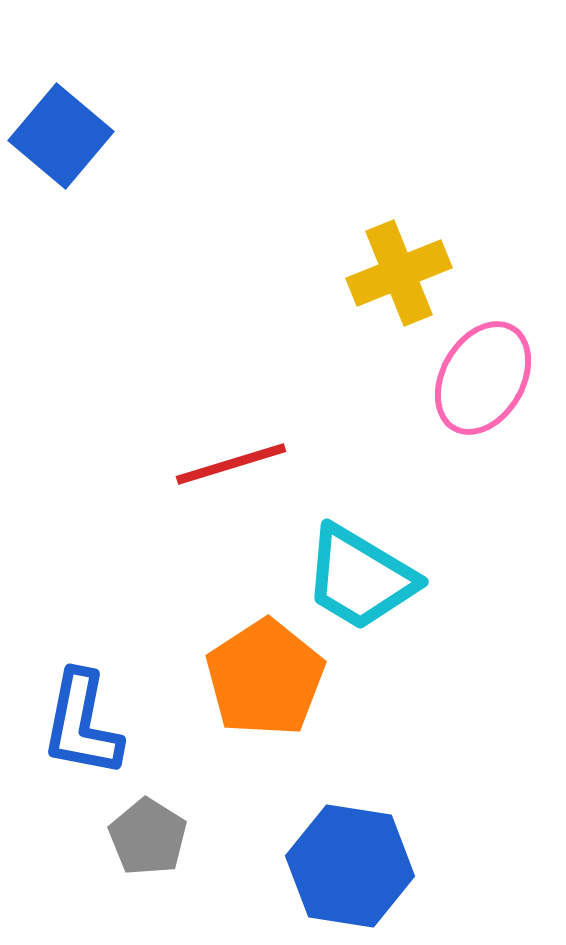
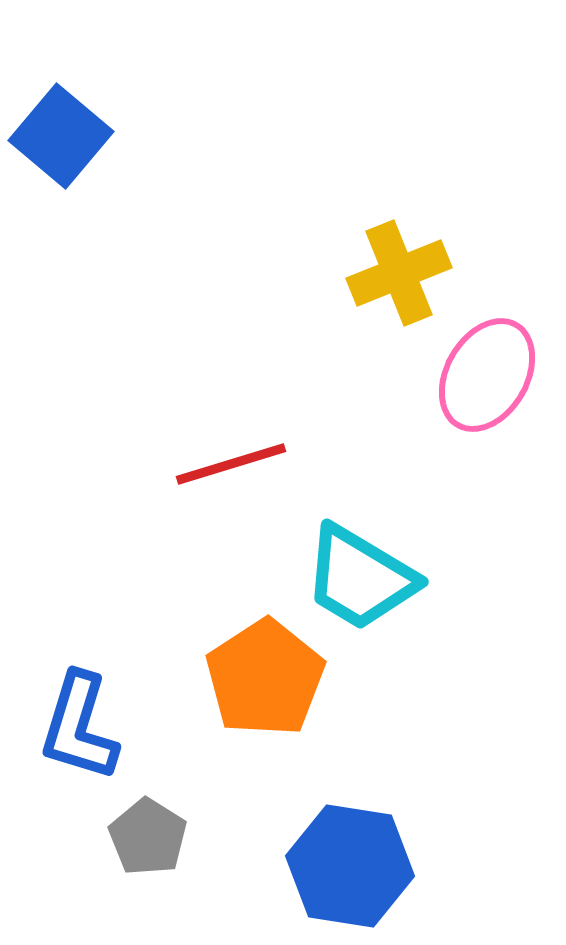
pink ellipse: moved 4 px right, 3 px up
blue L-shape: moved 3 px left, 3 px down; rotated 6 degrees clockwise
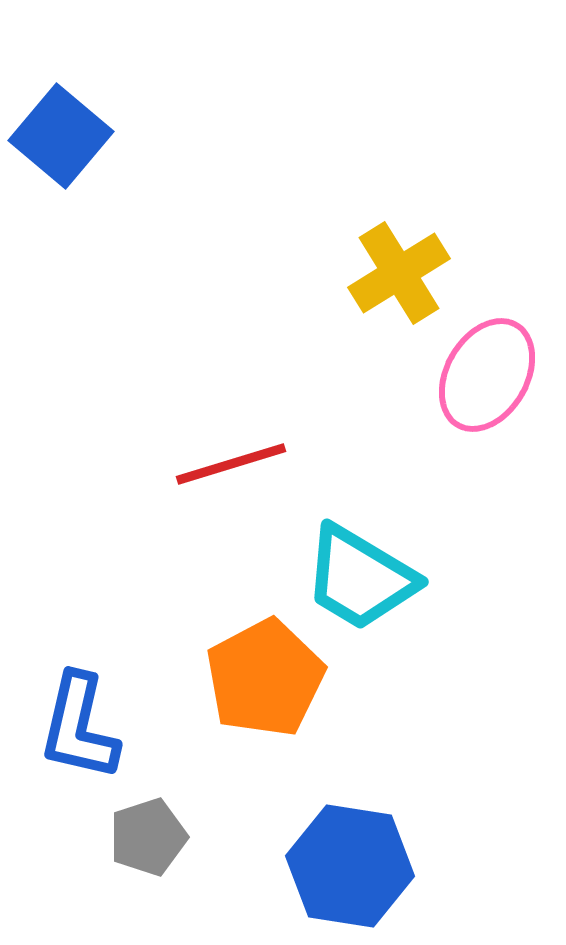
yellow cross: rotated 10 degrees counterclockwise
orange pentagon: rotated 5 degrees clockwise
blue L-shape: rotated 4 degrees counterclockwise
gray pentagon: rotated 22 degrees clockwise
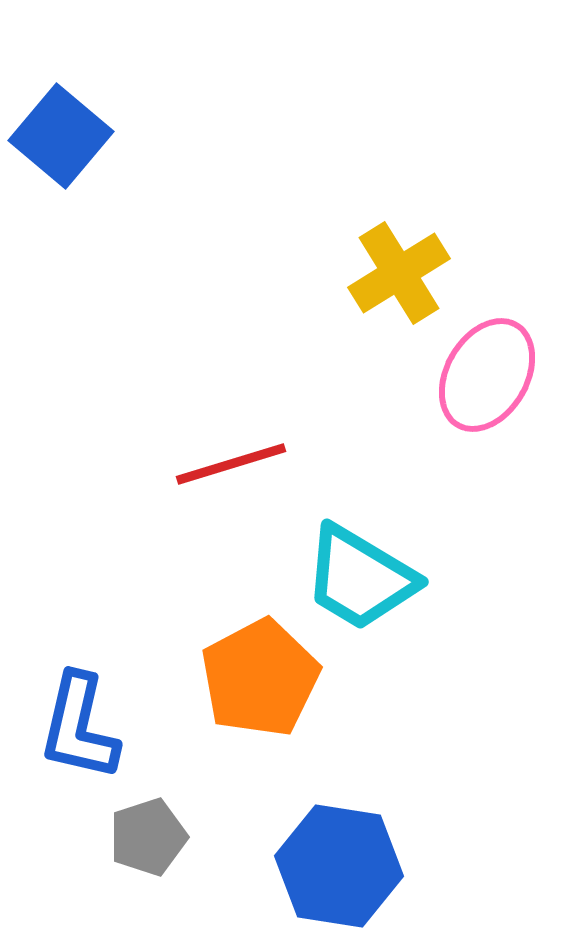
orange pentagon: moved 5 px left
blue hexagon: moved 11 px left
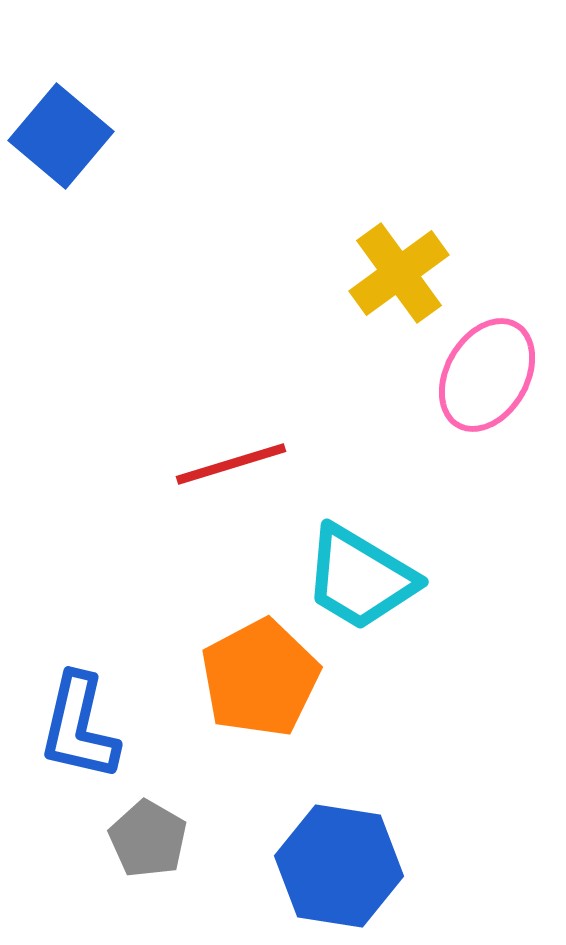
yellow cross: rotated 4 degrees counterclockwise
gray pentagon: moved 2 px down; rotated 24 degrees counterclockwise
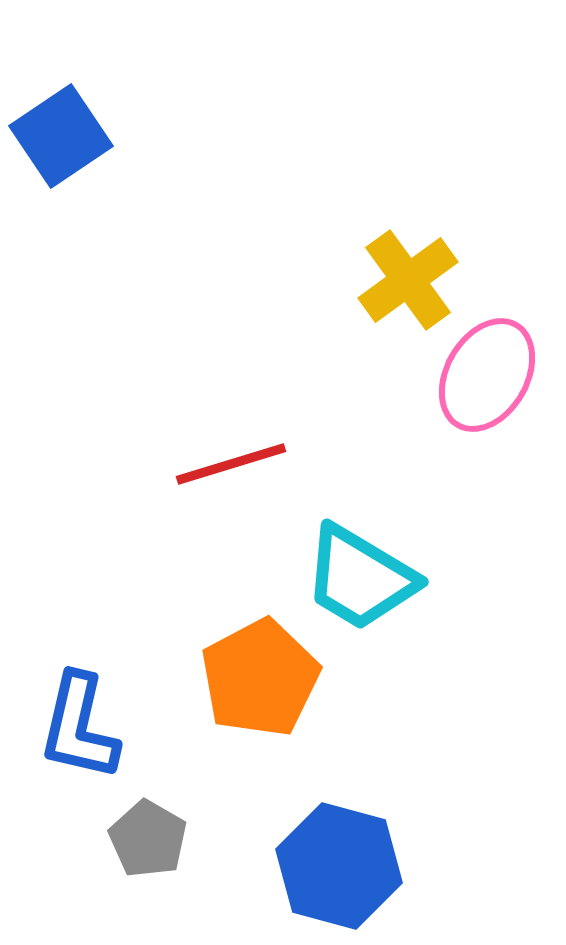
blue square: rotated 16 degrees clockwise
yellow cross: moved 9 px right, 7 px down
blue hexagon: rotated 6 degrees clockwise
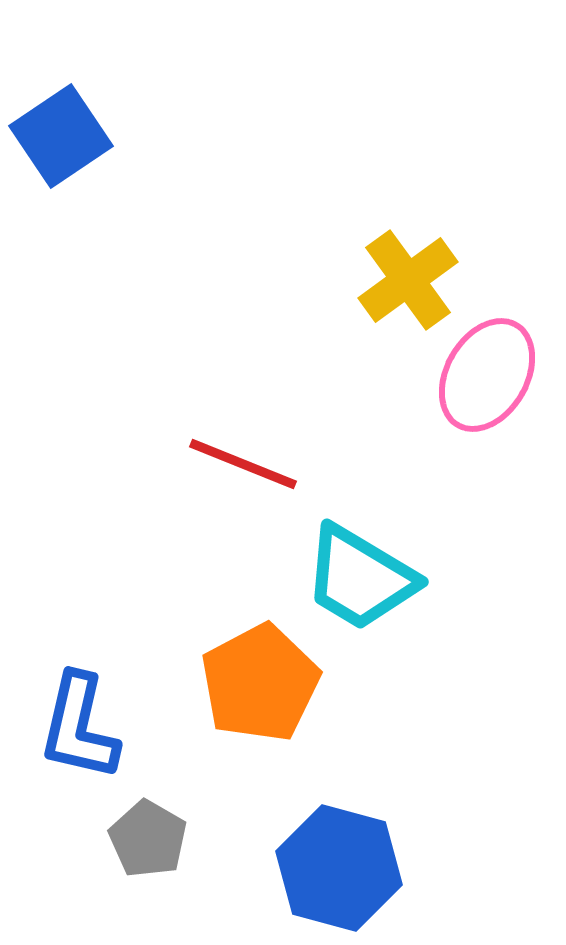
red line: moved 12 px right; rotated 39 degrees clockwise
orange pentagon: moved 5 px down
blue hexagon: moved 2 px down
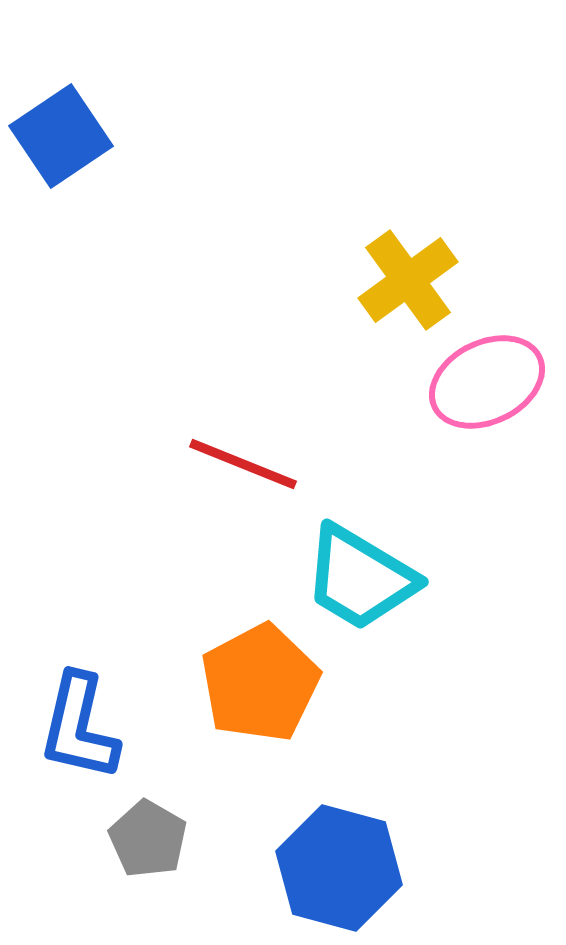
pink ellipse: moved 7 px down; rotated 34 degrees clockwise
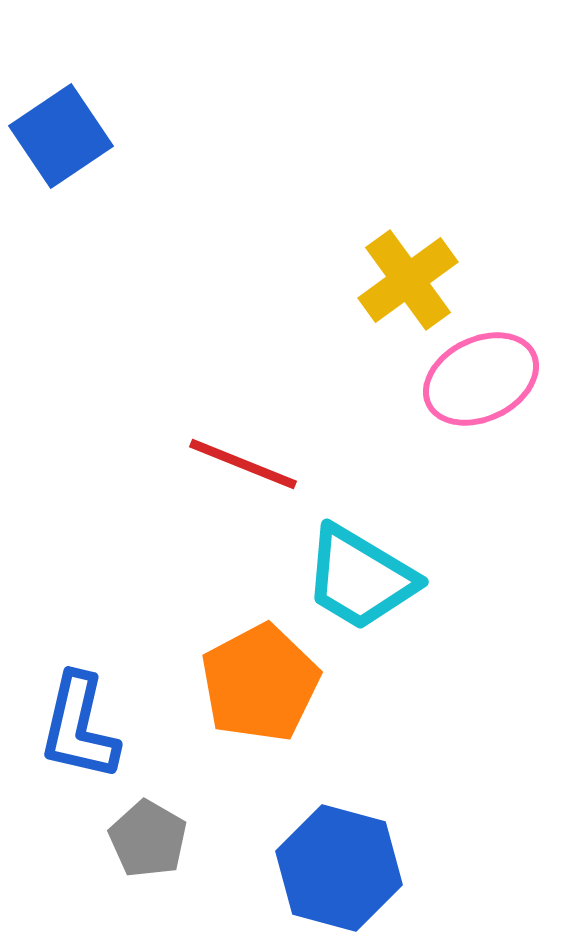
pink ellipse: moved 6 px left, 3 px up
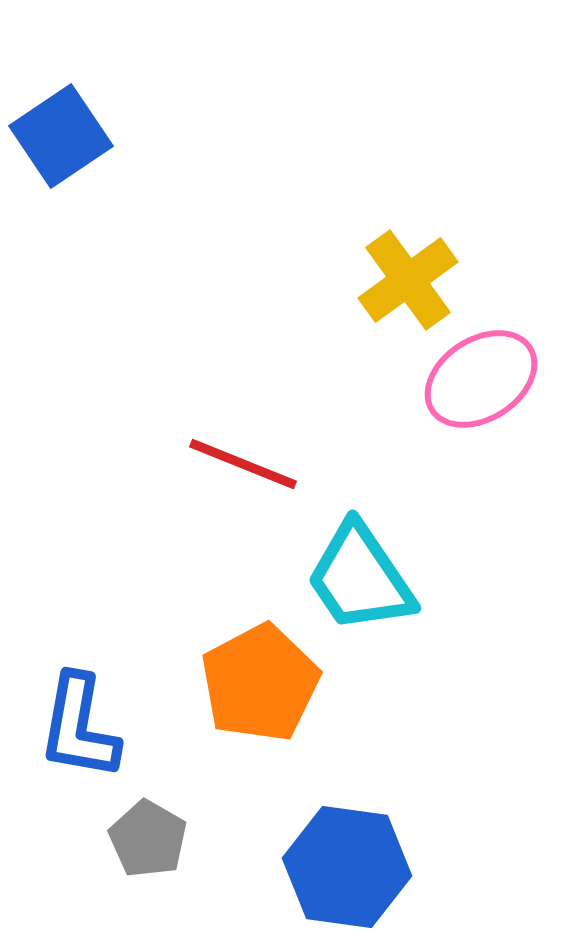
pink ellipse: rotated 7 degrees counterclockwise
cyan trapezoid: rotated 25 degrees clockwise
blue L-shape: rotated 3 degrees counterclockwise
blue hexagon: moved 8 px right, 1 px up; rotated 7 degrees counterclockwise
